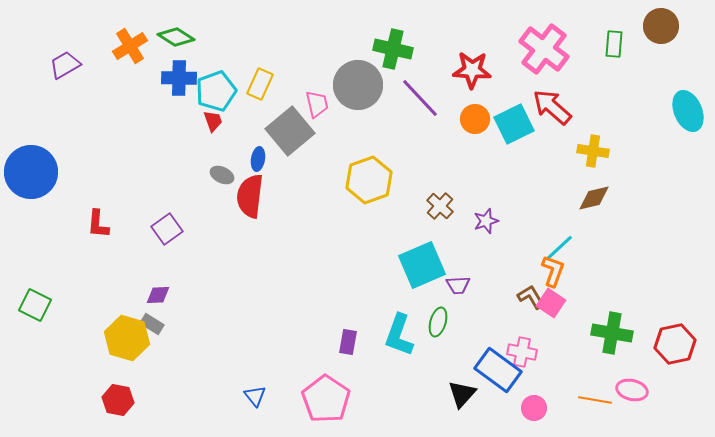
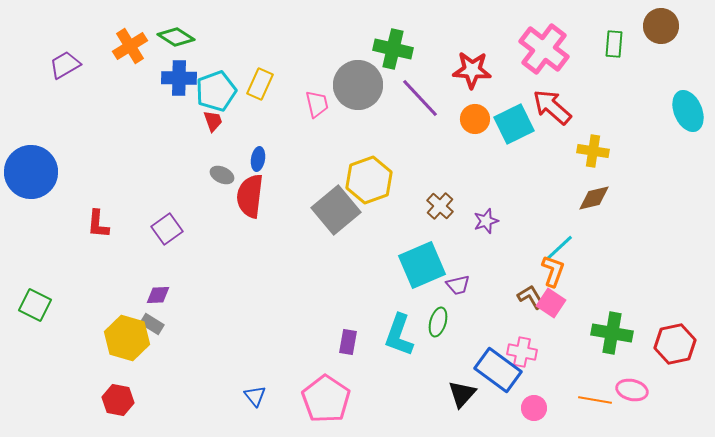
gray square at (290, 131): moved 46 px right, 79 px down
purple trapezoid at (458, 285): rotated 10 degrees counterclockwise
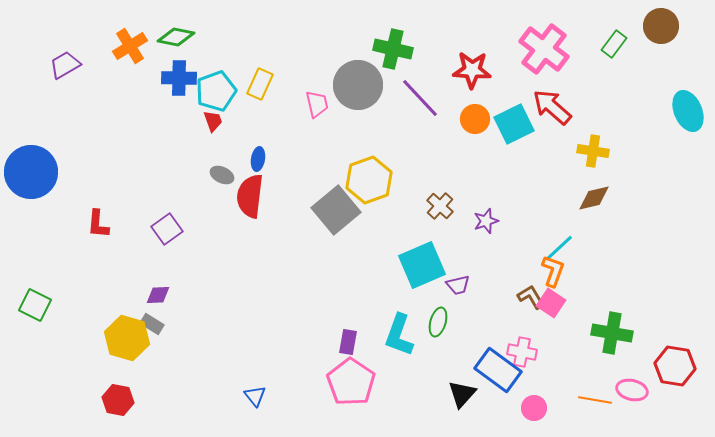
green diamond at (176, 37): rotated 21 degrees counterclockwise
green rectangle at (614, 44): rotated 32 degrees clockwise
red hexagon at (675, 344): moved 22 px down; rotated 21 degrees clockwise
pink pentagon at (326, 399): moved 25 px right, 17 px up
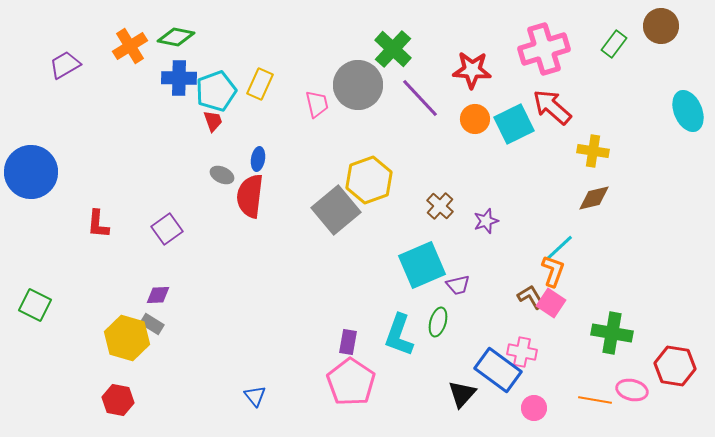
green cross at (393, 49): rotated 30 degrees clockwise
pink cross at (544, 49): rotated 36 degrees clockwise
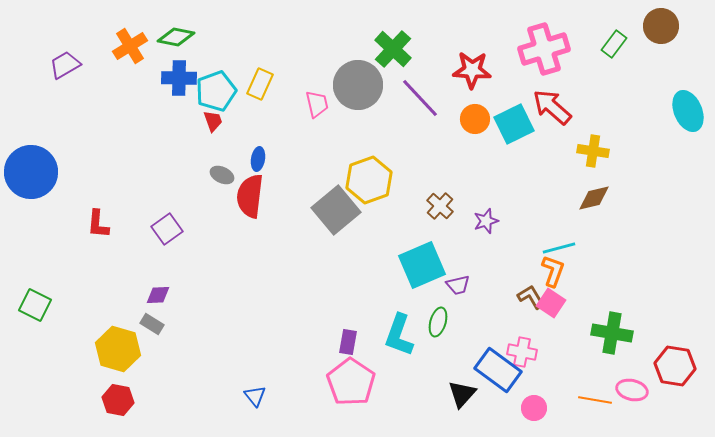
cyan line at (559, 248): rotated 28 degrees clockwise
yellow hexagon at (127, 338): moved 9 px left, 11 px down
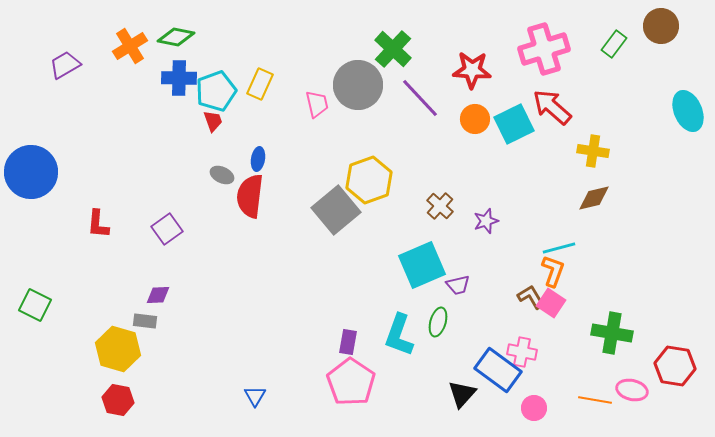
gray rectangle at (152, 324): moved 7 px left, 3 px up; rotated 25 degrees counterclockwise
blue triangle at (255, 396): rotated 10 degrees clockwise
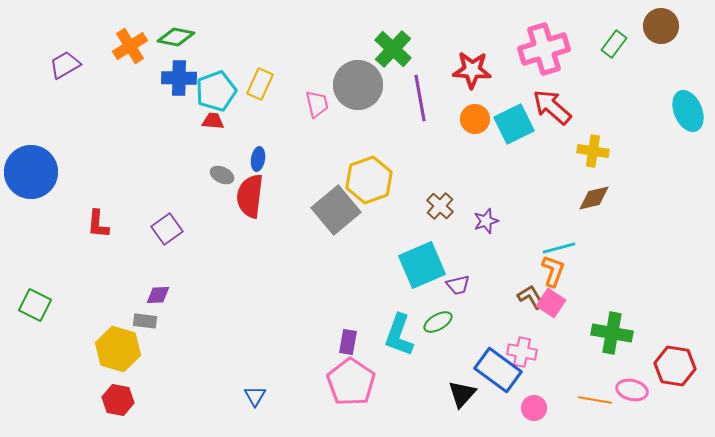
purple line at (420, 98): rotated 33 degrees clockwise
red trapezoid at (213, 121): rotated 65 degrees counterclockwise
green ellipse at (438, 322): rotated 44 degrees clockwise
